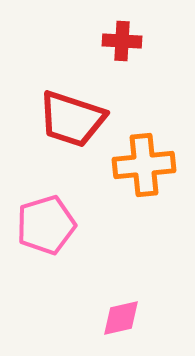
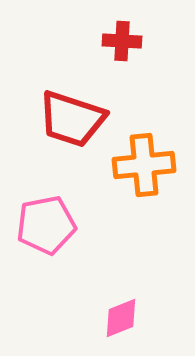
pink pentagon: rotated 6 degrees clockwise
pink diamond: rotated 9 degrees counterclockwise
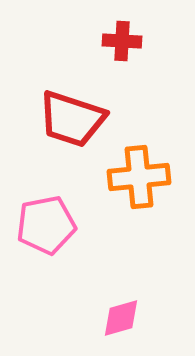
orange cross: moved 5 px left, 12 px down
pink diamond: rotated 6 degrees clockwise
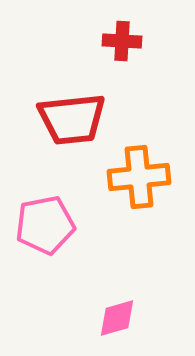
red trapezoid: rotated 24 degrees counterclockwise
pink pentagon: moved 1 px left
pink diamond: moved 4 px left
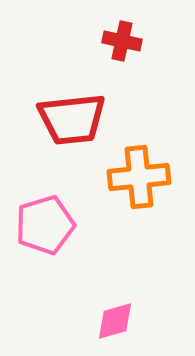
red cross: rotated 9 degrees clockwise
pink pentagon: rotated 6 degrees counterclockwise
pink diamond: moved 2 px left, 3 px down
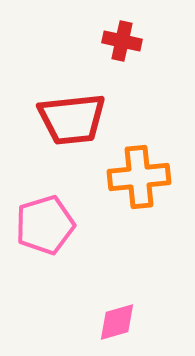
pink diamond: moved 2 px right, 1 px down
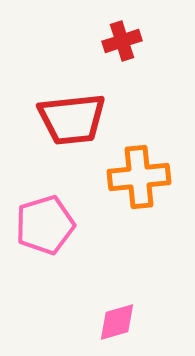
red cross: rotated 30 degrees counterclockwise
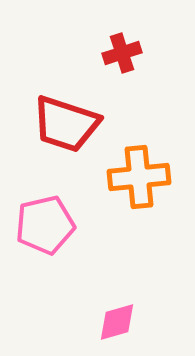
red cross: moved 12 px down
red trapezoid: moved 6 px left, 5 px down; rotated 24 degrees clockwise
pink pentagon: rotated 4 degrees clockwise
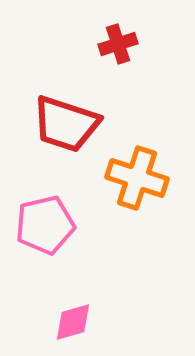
red cross: moved 4 px left, 9 px up
orange cross: moved 2 px left, 1 px down; rotated 24 degrees clockwise
pink diamond: moved 44 px left
